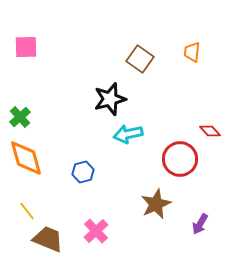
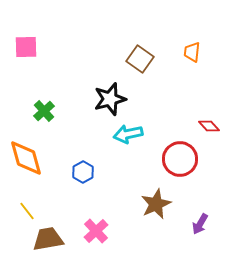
green cross: moved 24 px right, 6 px up
red diamond: moved 1 px left, 5 px up
blue hexagon: rotated 15 degrees counterclockwise
brown trapezoid: rotated 32 degrees counterclockwise
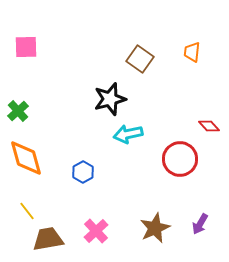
green cross: moved 26 px left
brown star: moved 1 px left, 24 px down
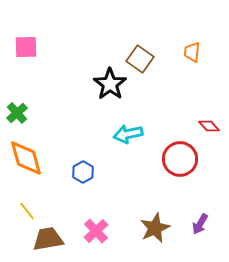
black star: moved 15 px up; rotated 20 degrees counterclockwise
green cross: moved 1 px left, 2 px down
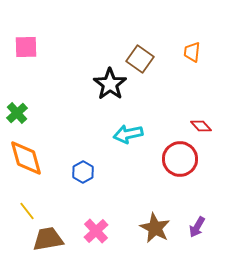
red diamond: moved 8 px left
purple arrow: moved 3 px left, 3 px down
brown star: rotated 20 degrees counterclockwise
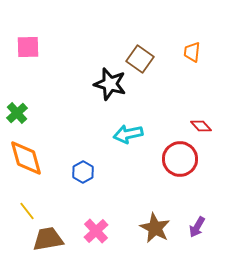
pink square: moved 2 px right
black star: rotated 20 degrees counterclockwise
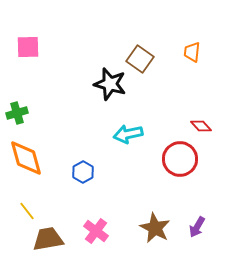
green cross: rotated 25 degrees clockwise
pink cross: rotated 10 degrees counterclockwise
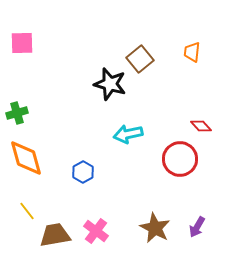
pink square: moved 6 px left, 4 px up
brown square: rotated 16 degrees clockwise
brown trapezoid: moved 7 px right, 4 px up
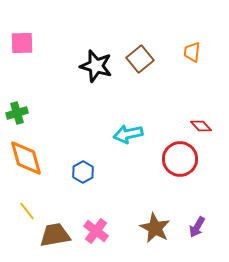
black star: moved 14 px left, 18 px up
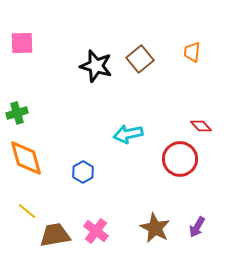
yellow line: rotated 12 degrees counterclockwise
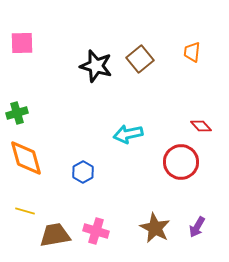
red circle: moved 1 px right, 3 px down
yellow line: moved 2 px left; rotated 24 degrees counterclockwise
pink cross: rotated 20 degrees counterclockwise
